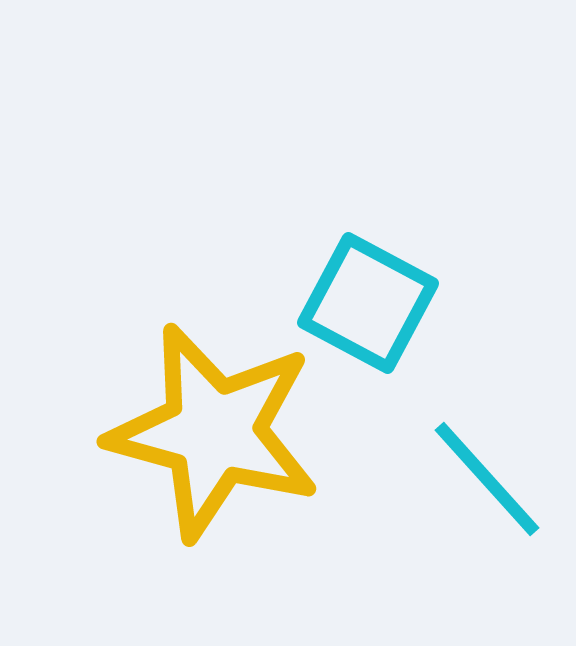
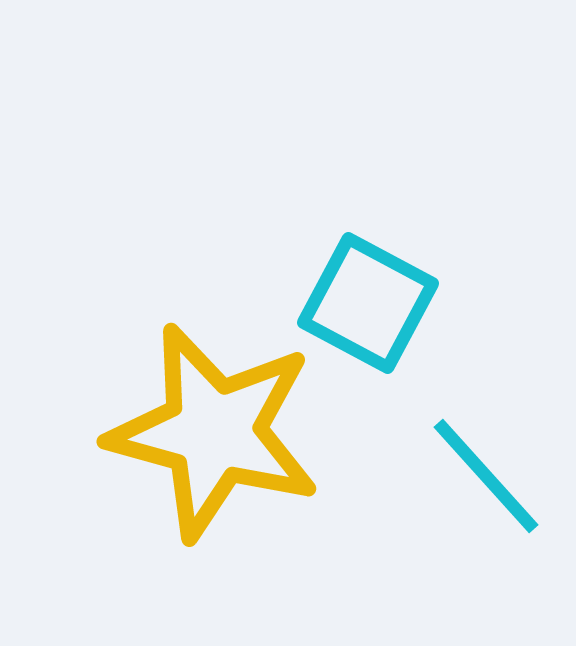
cyan line: moved 1 px left, 3 px up
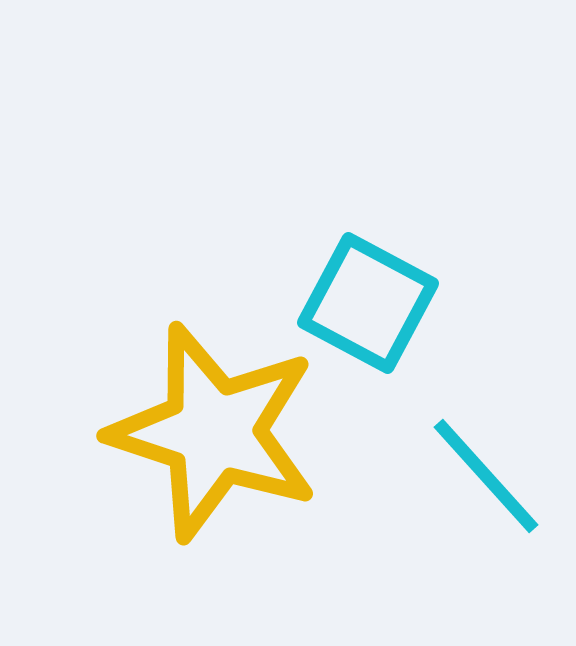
yellow star: rotated 3 degrees clockwise
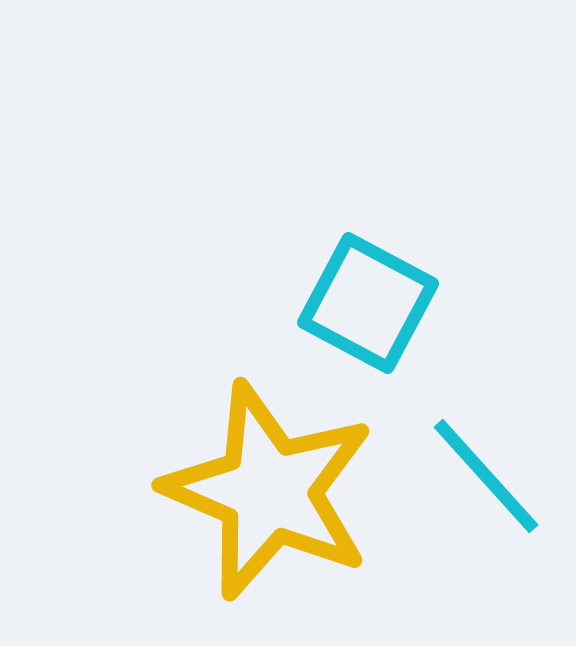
yellow star: moved 55 px right, 59 px down; rotated 5 degrees clockwise
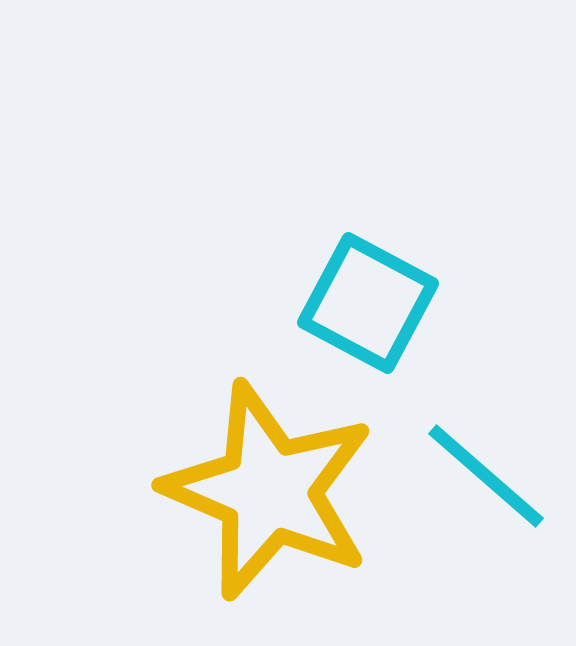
cyan line: rotated 7 degrees counterclockwise
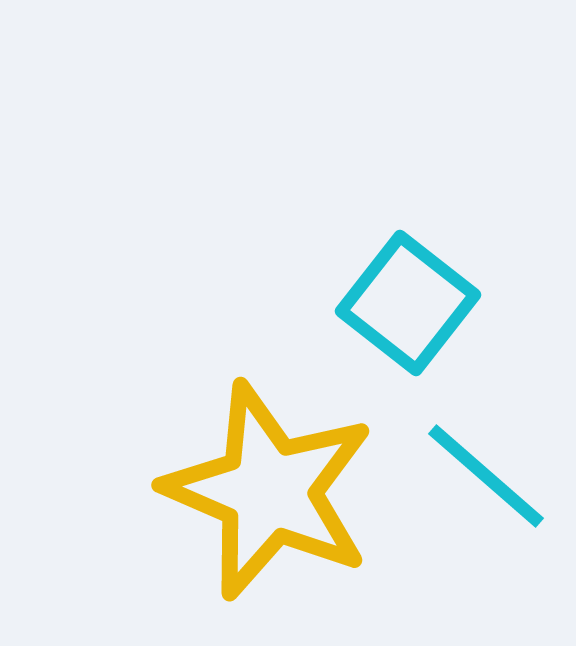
cyan square: moved 40 px right; rotated 10 degrees clockwise
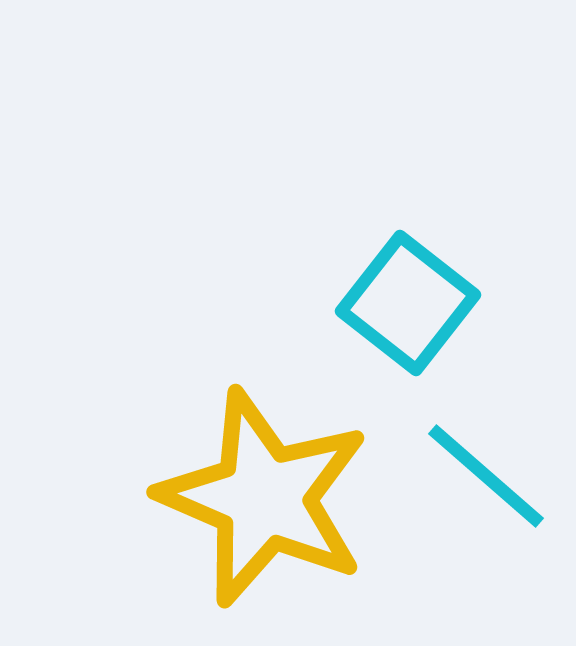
yellow star: moved 5 px left, 7 px down
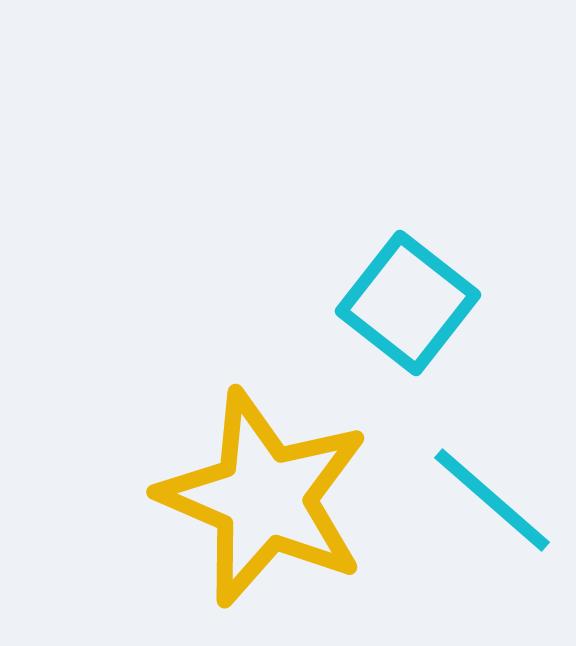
cyan line: moved 6 px right, 24 px down
